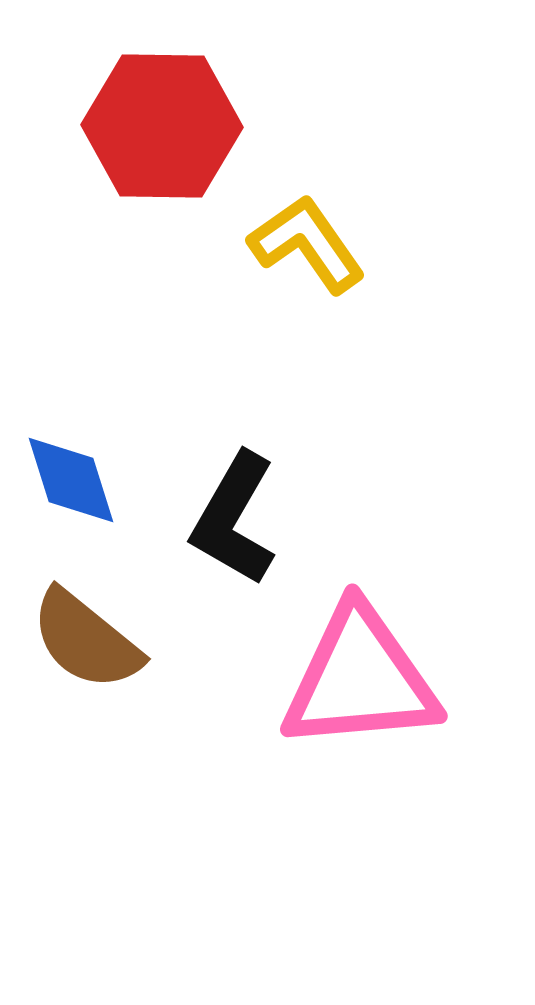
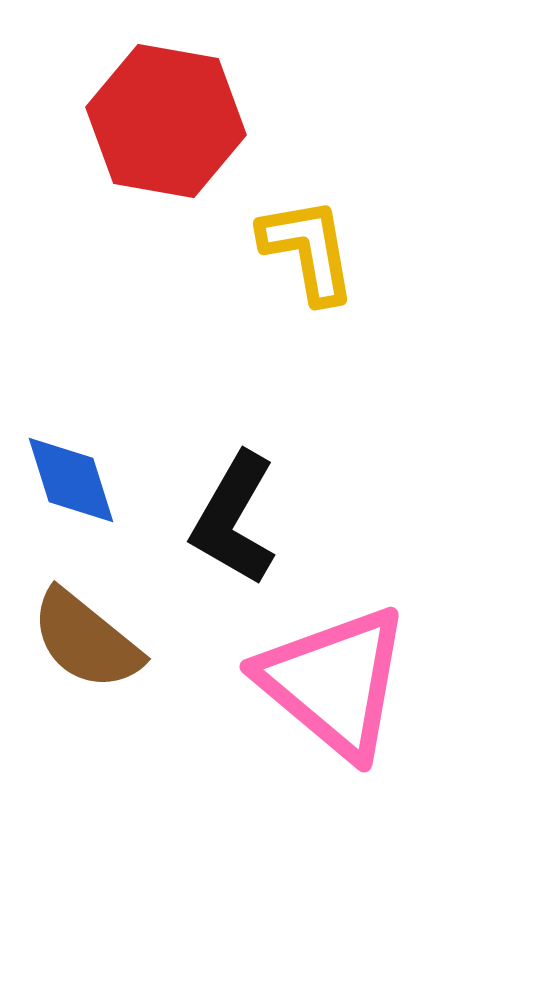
red hexagon: moved 4 px right, 5 px up; rotated 9 degrees clockwise
yellow L-shape: moved 1 px right, 6 px down; rotated 25 degrees clockwise
pink triangle: moved 26 px left, 3 px down; rotated 45 degrees clockwise
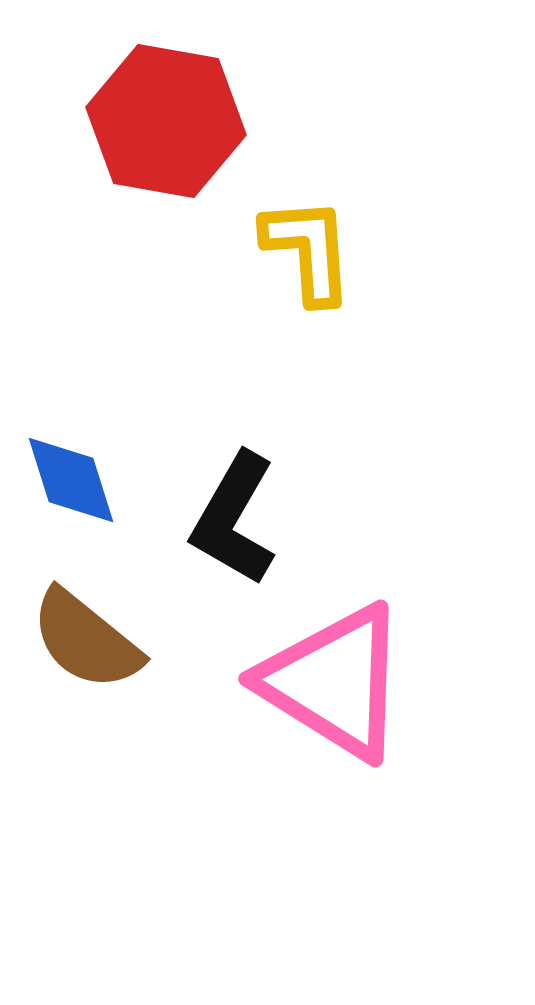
yellow L-shape: rotated 6 degrees clockwise
pink triangle: rotated 8 degrees counterclockwise
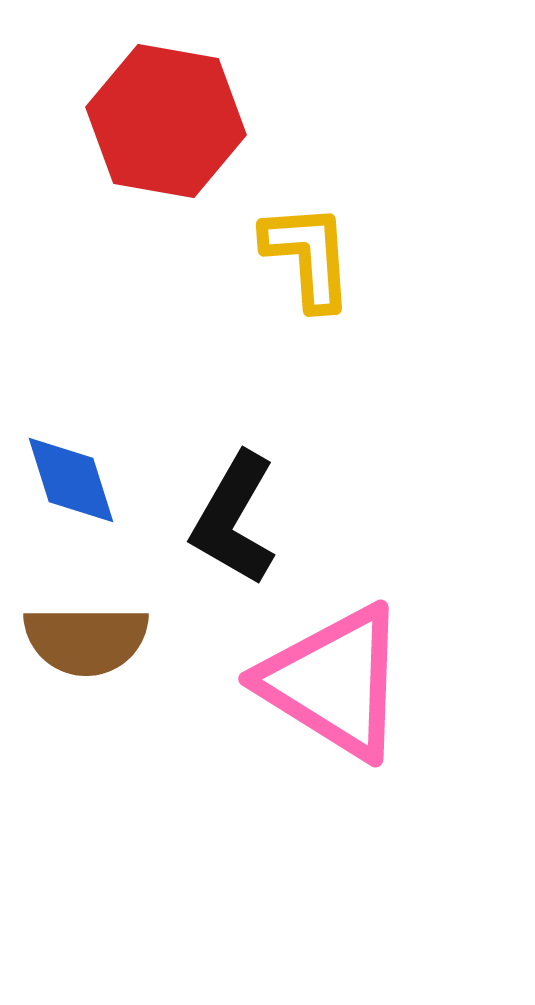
yellow L-shape: moved 6 px down
brown semicircle: rotated 39 degrees counterclockwise
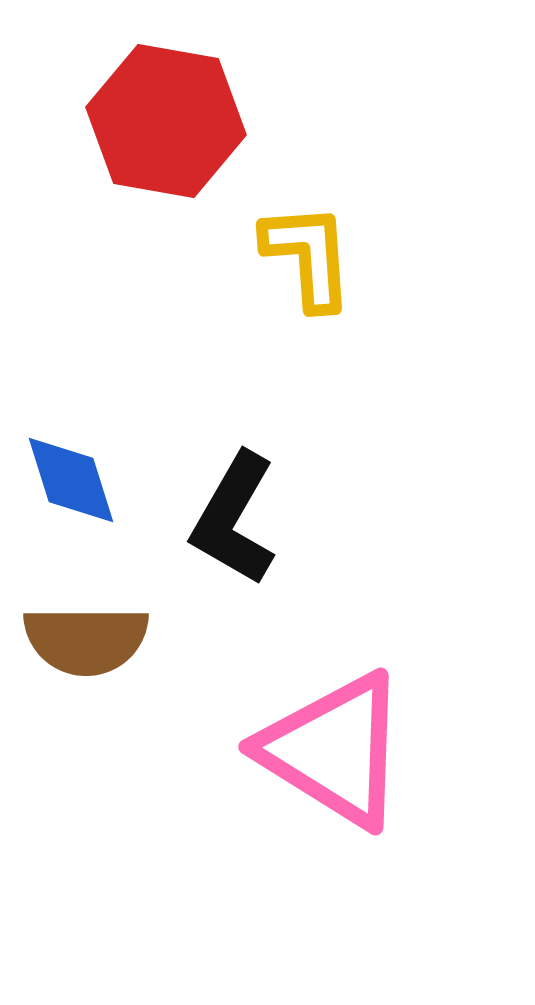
pink triangle: moved 68 px down
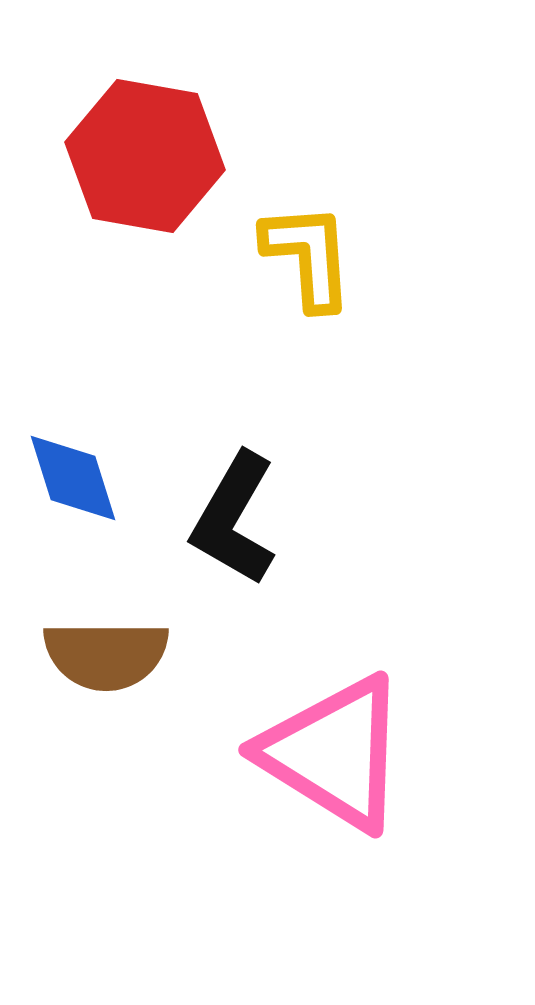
red hexagon: moved 21 px left, 35 px down
blue diamond: moved 2 px right, 2 px up
brown semicircle: moved 20 px right, 15 px down
pink triangle: moved 3 px down
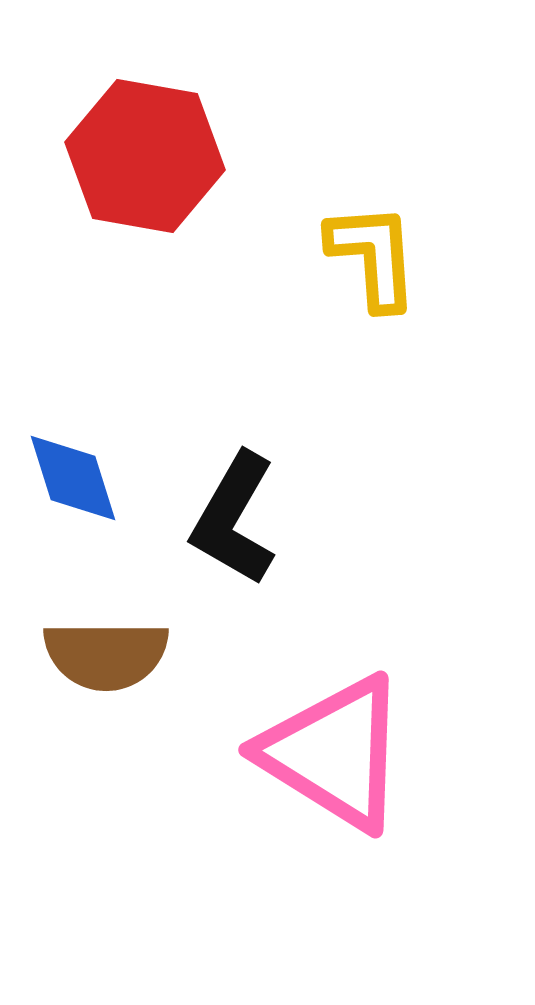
yellow L-shape: moved 65 px right
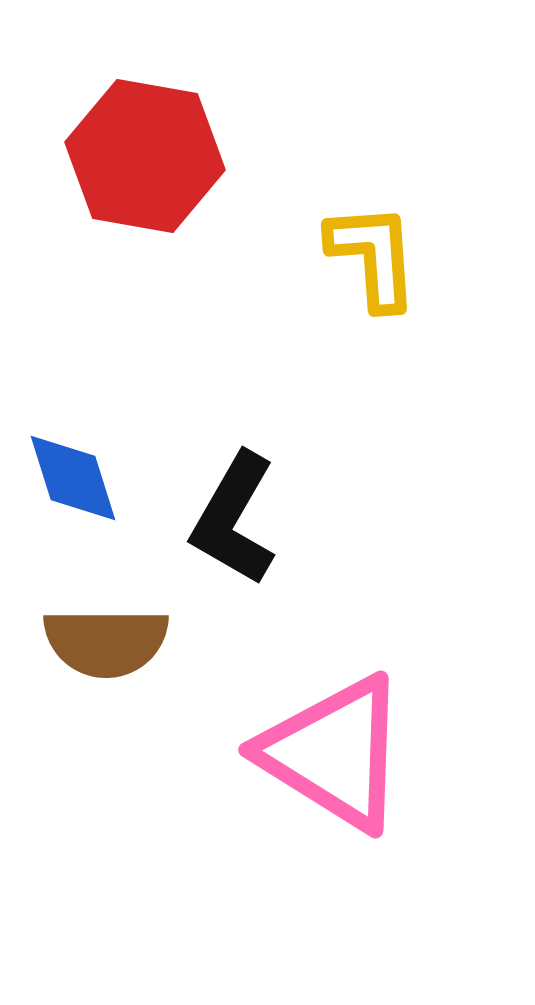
brown semicircle: moved 13 px up
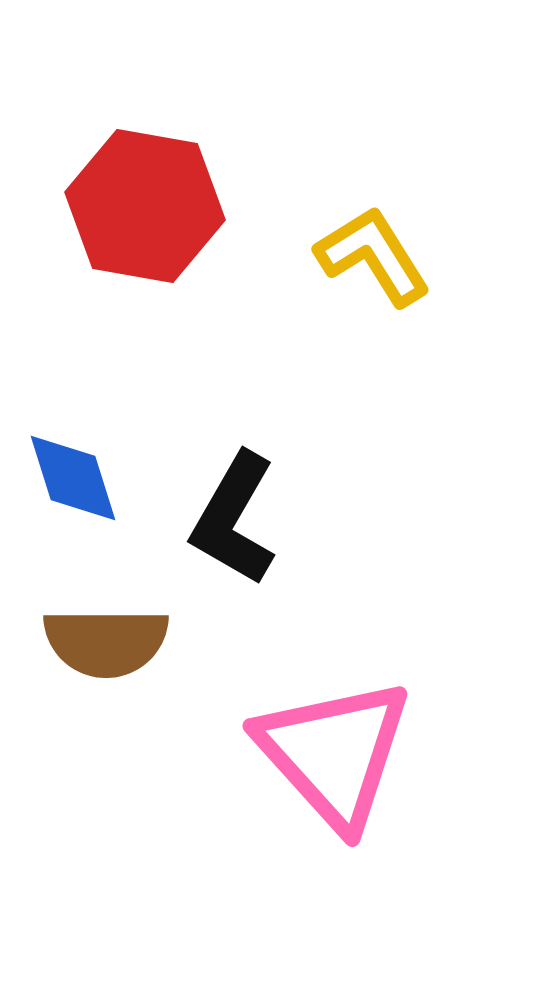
red hexagon: moved 50 px down
yellow L-shape: rotated 28 degrees counterclockwise
pink triangle: rotated 16 degrees clockwise
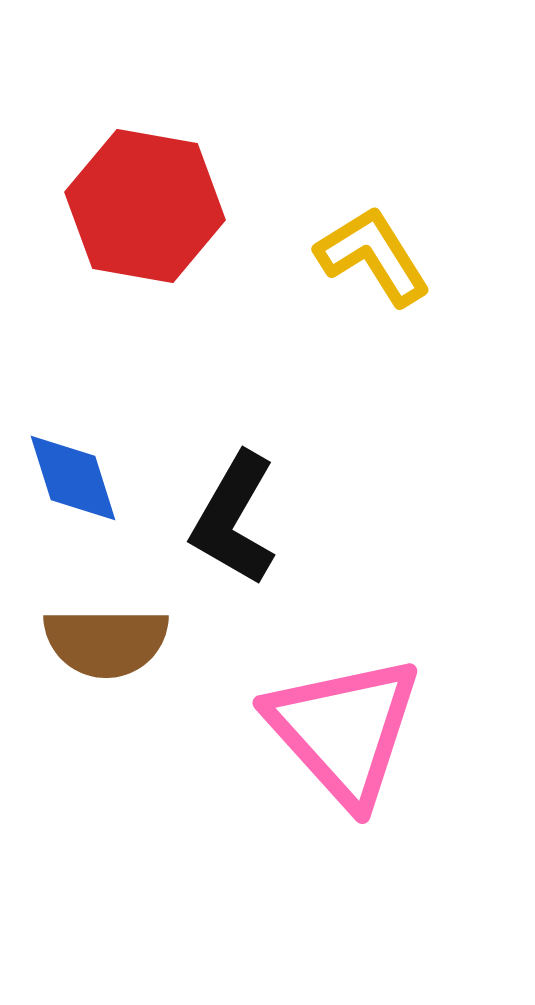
pink triangle: moved 10 px right, 23 px up
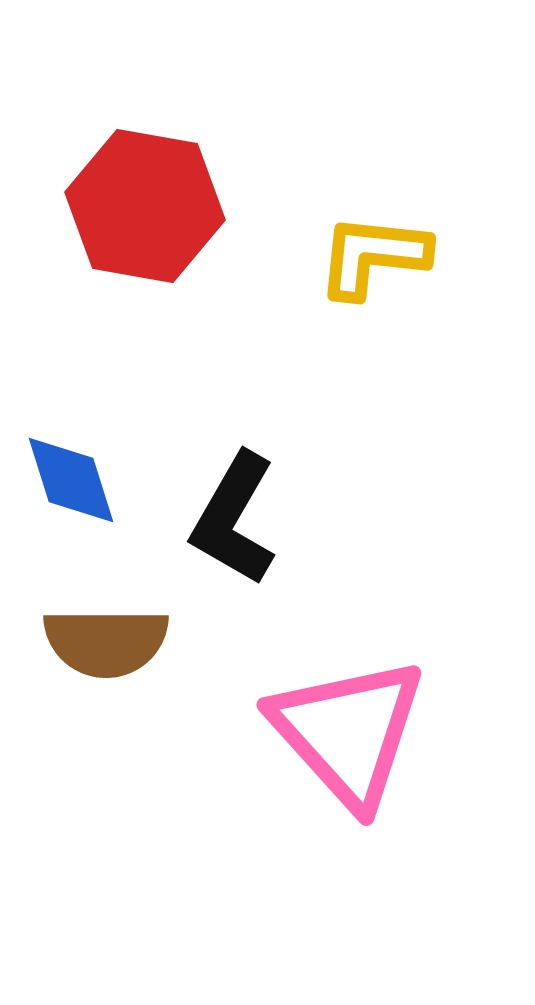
yellow L-shape: rotated 52 degrees counterclockwise
blue diamond: moved 2 px left, 2 px down
pink triangle: moved 4 px right, 2 px down
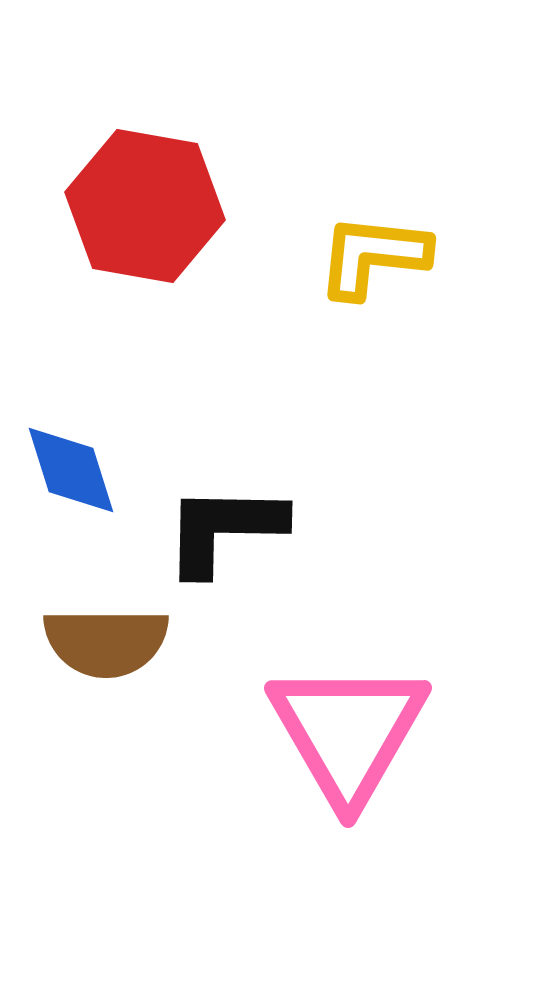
blue diamond: moved 10 px up
black L-shape: moved 10 px left, 10 px down; rotated 61 degrees clockwise
pink triangle: rotated 12 degrees clockwise
